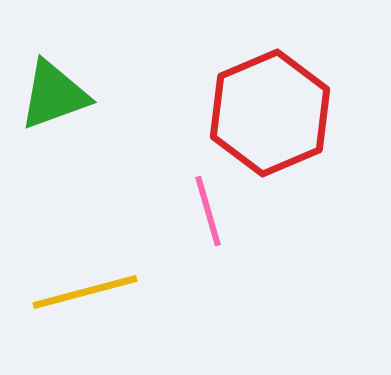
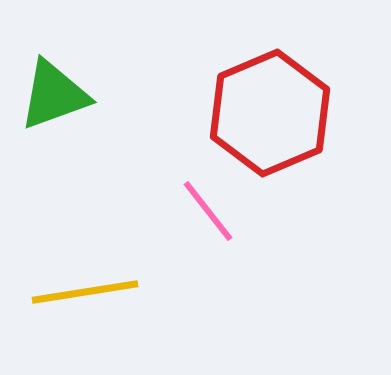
pink line: rotated 22 degrees counterclockwise
yellow line: rotated 6 degrees clockwise
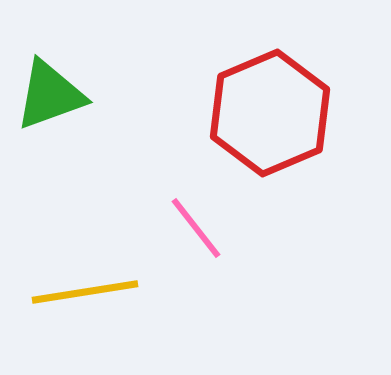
green triangle: moved 4 px left
pink line: moved 12 px left, 17 px down
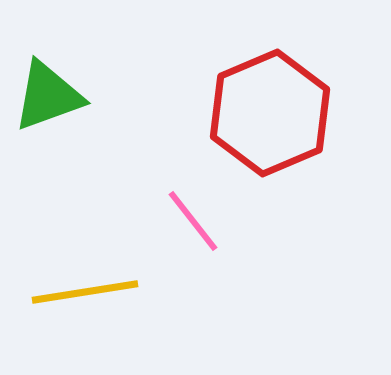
green triangle: moved 2 px left, 1 px down
pink line: moved 3 px left, 7 px up
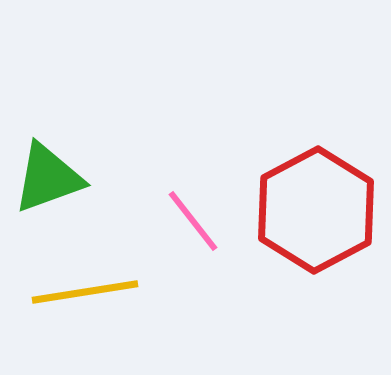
green triangle: moved 82 px down
red hexagon: moved 46 px right, 97 px down; rotated 5 degrees counterclockwise
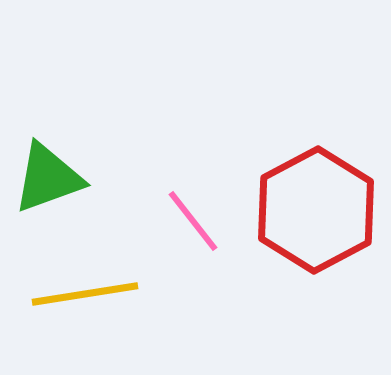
yellow line: moved 2 px down
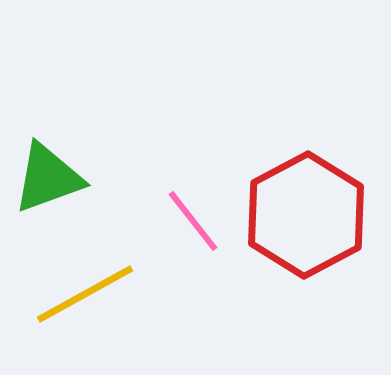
red hexagon: moved 10 px left, 5 px down
yellow line: rotated 20 degrees counterclockwise
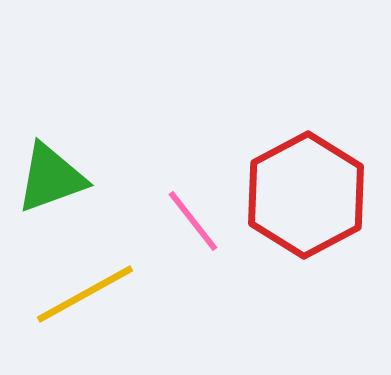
green triangle: moved 3 px right
red hexagon: moved 20 px up
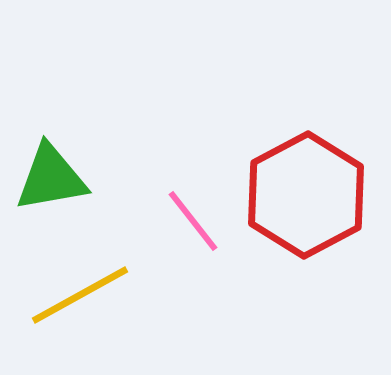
green triangle: rotated 10 degrees clockwise
yellow line: moved 5 px left, 1 px down
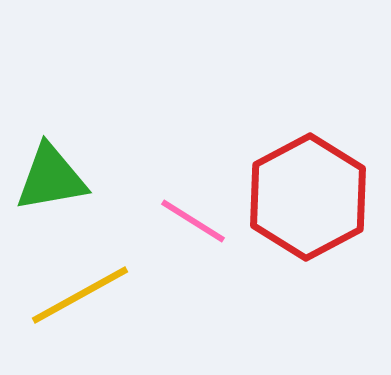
red hexagon: moved 2 px right, 2 px down
pink line: rotated 20 degrees counterclockwise
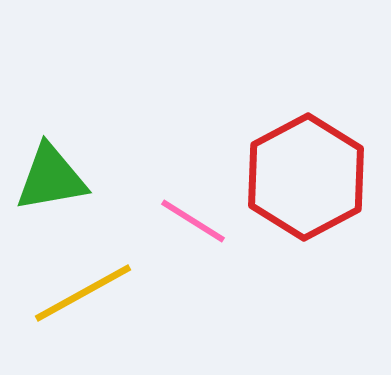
red hexagon: moved 2 px left, 20 px up
yellow line: moved 3 px right, 2 px up
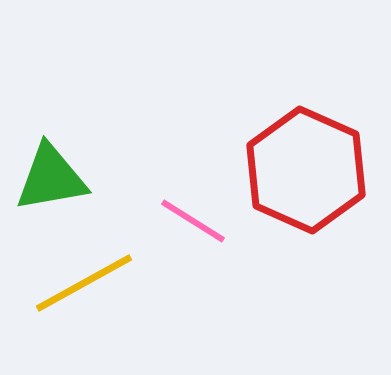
red hexagon: moved 7 px up; rotated 8 degrees counterclockwise
yellow line: moved 1 px right, 10 px up
